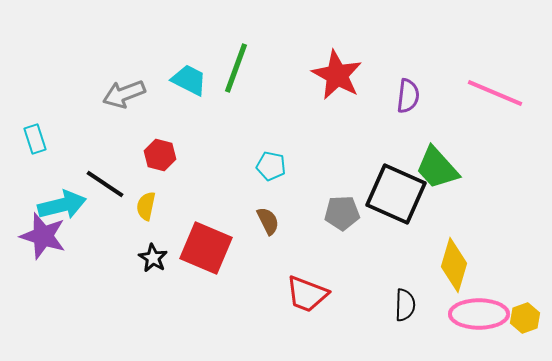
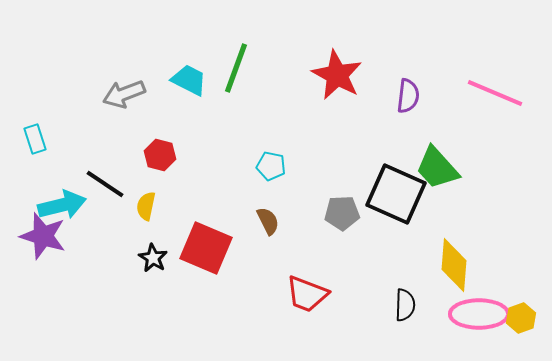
yellow diamond: rotated 12 degrees counterclockwise
yellow hexagon: moved 4 px left
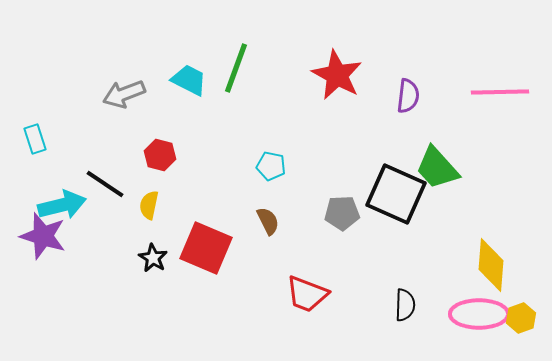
pink line: moved 5 px right, 1 px up; rotated 24 degrees counterclockwise
yellow semicircle: moved 3 px right, 1 px up
yellow diamond: moved 37 px right
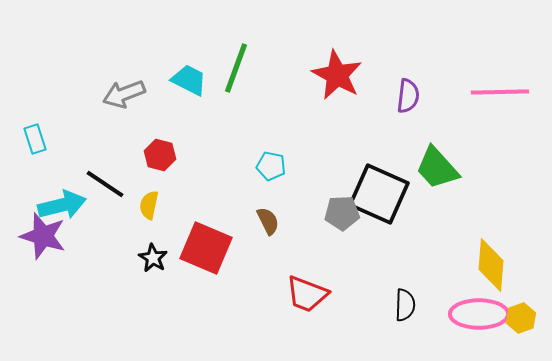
black square: moved 17 px left
